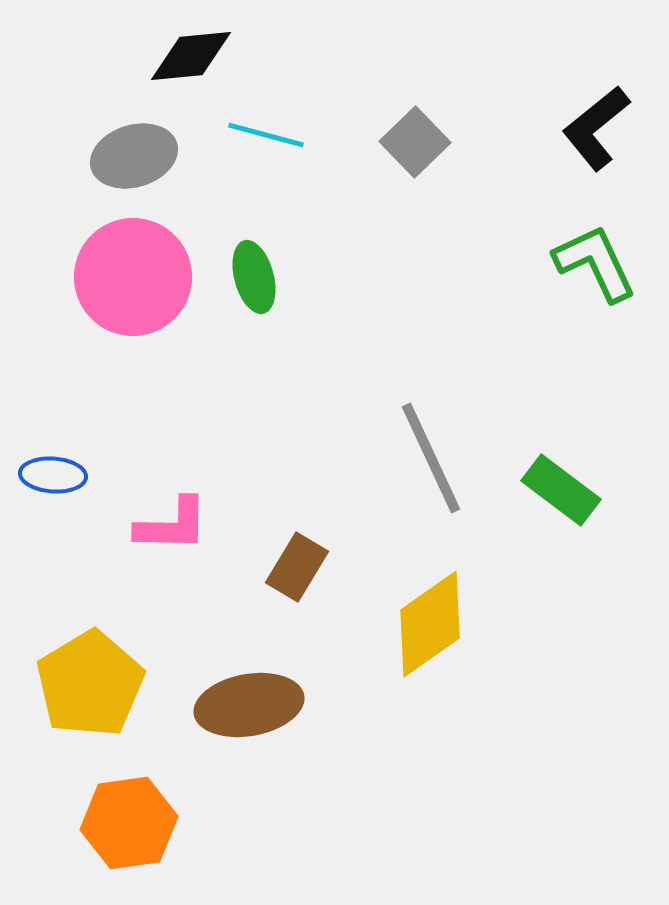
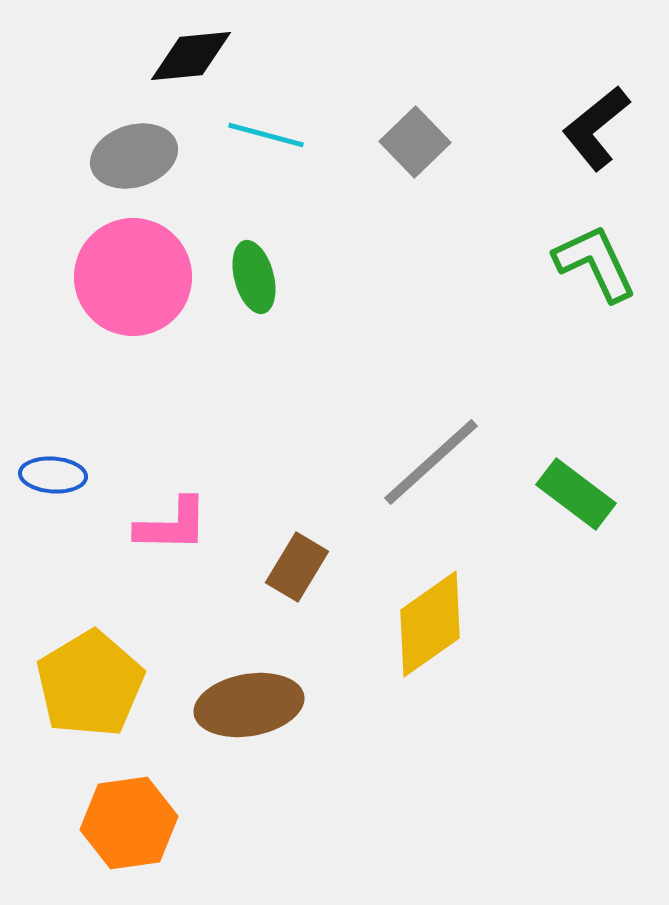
gray line: moved 4 px down; rotated 73 degrees clockwise
green rectangle: moved 15 px right, 4 px down
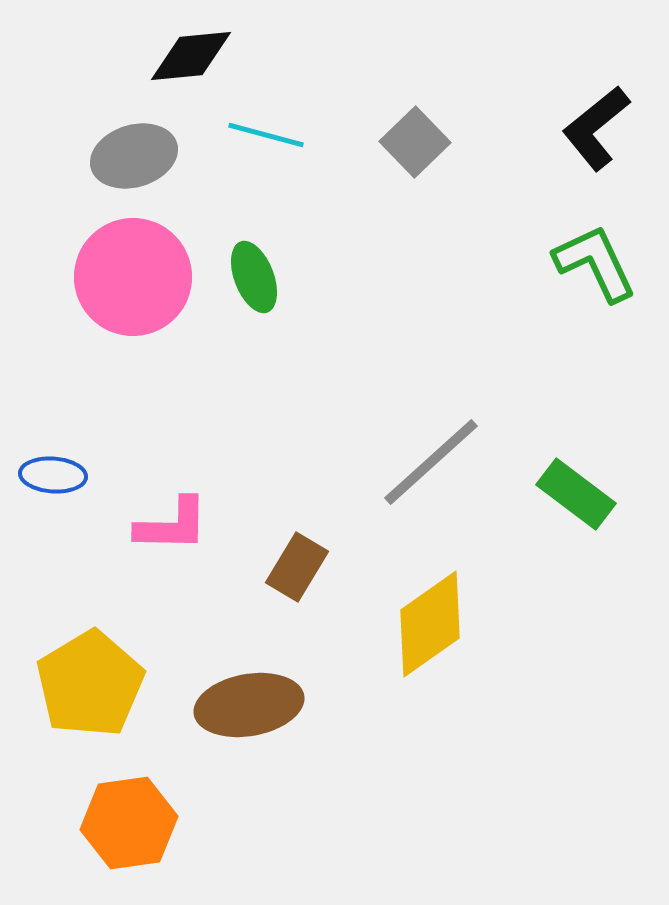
green ellipse: rotated 6 degrees counterclockwise
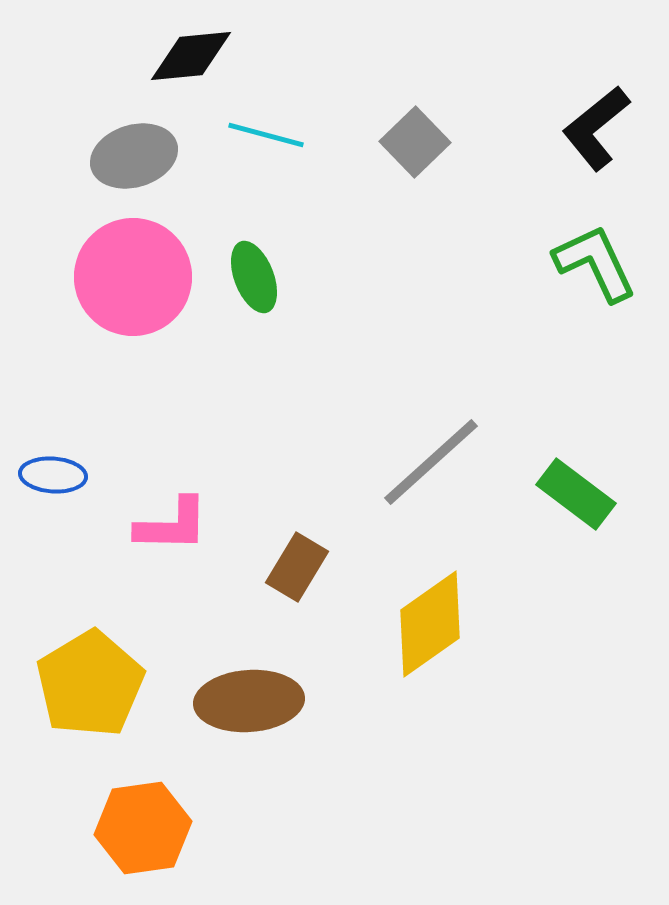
brown ellipse: moved 4 px up; rotated 6 degrees clockwise
orange hexagon: moved 14 px right, 5 px down
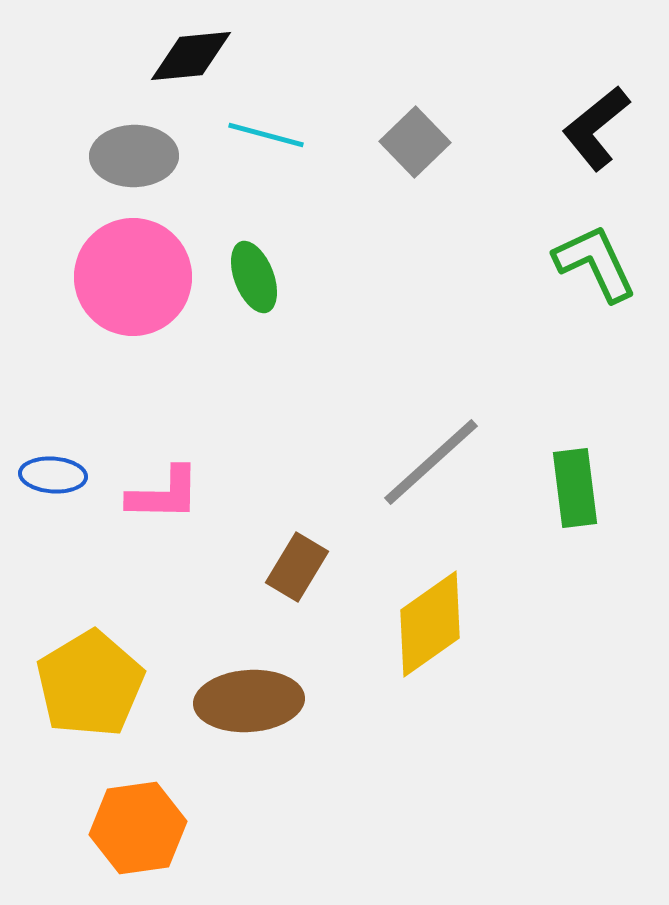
gray ellipse: rotated 16 degrees clockwise
green rectangle: moved 1 px left, 6 px up; rotated 46 degrees clockwise
pink L-shape: moved 8 px left, 31 px up
orange hexagon: moved 5 px left
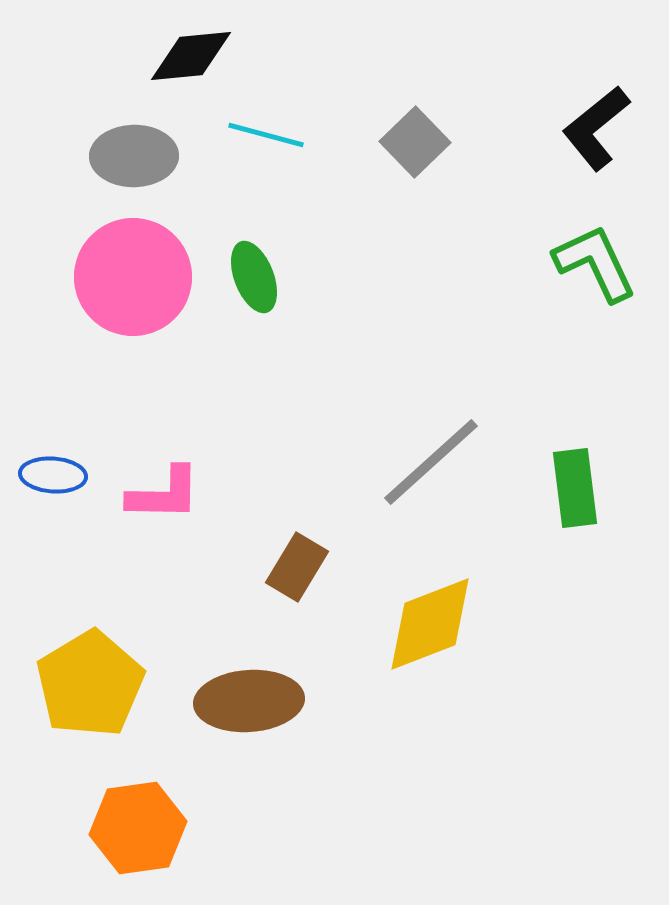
yellow diamond: rotated 14 degrees clockwise
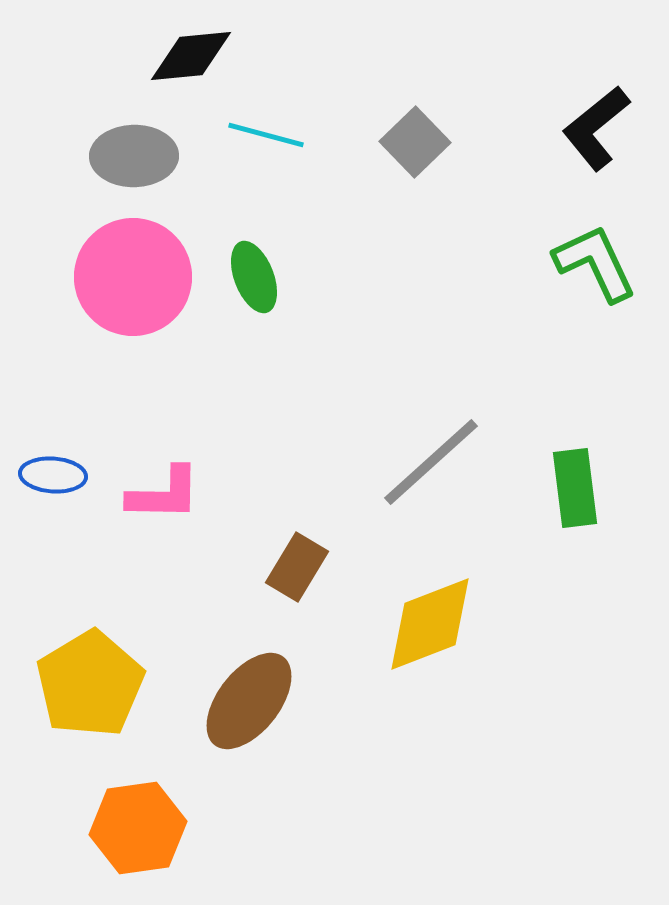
brown ellipse: rotated 48 degrees counterclockwise
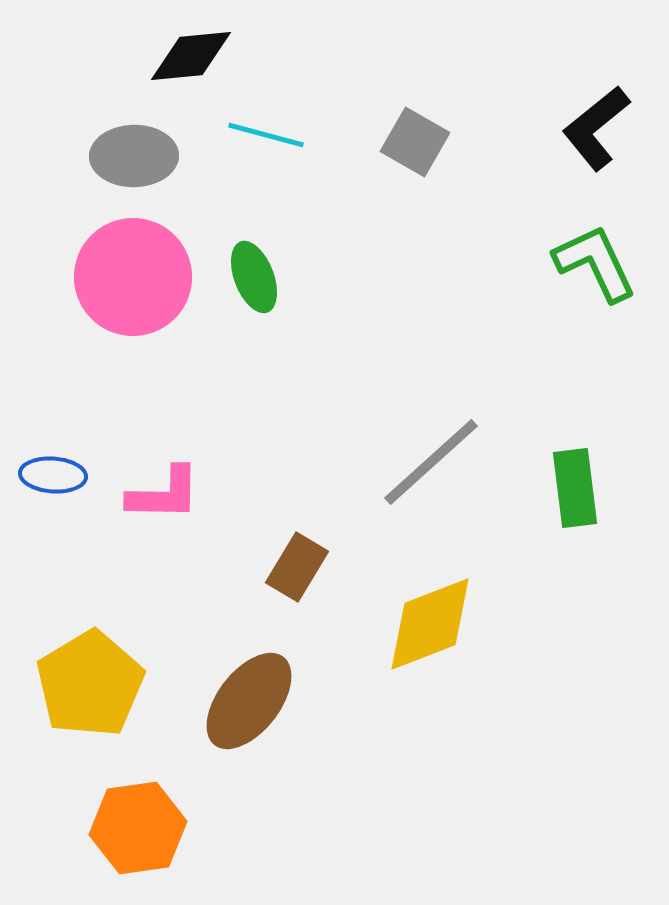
gray square: rotated 16 degrees counterclockwise
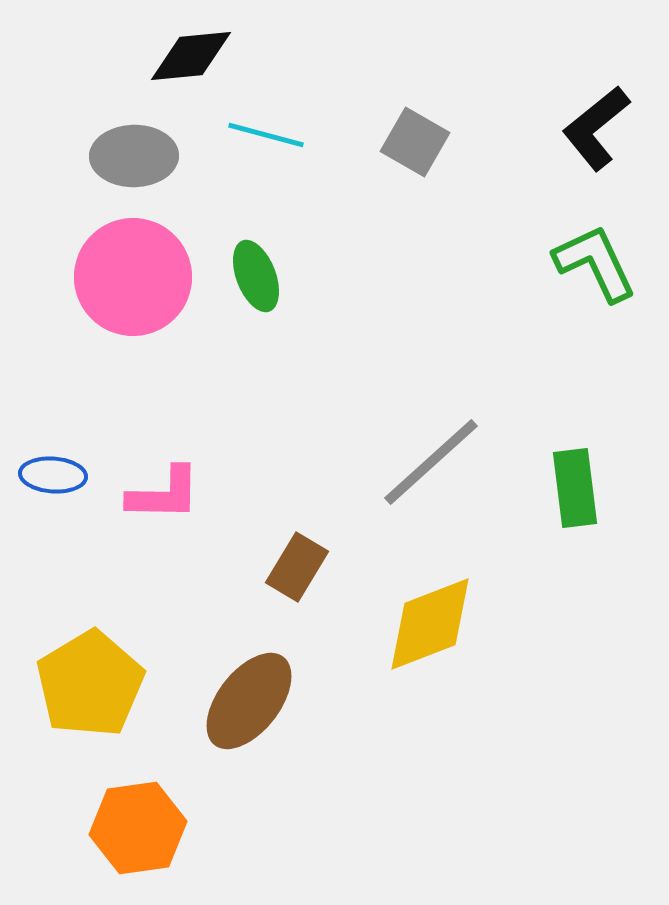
green ellipse: moved 2 px right, 1 px up
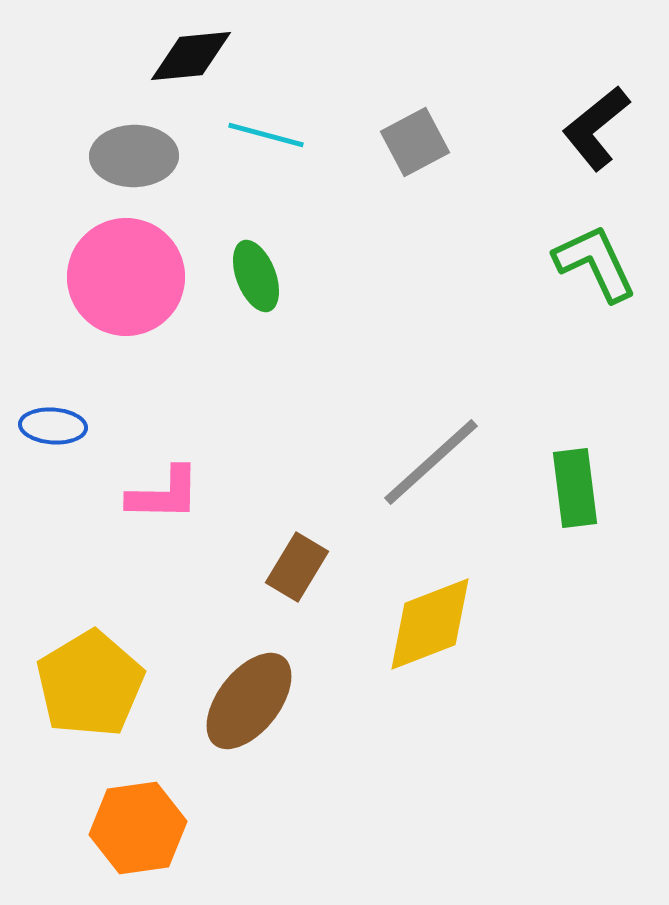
gray square: rotated 32 degrees clockwise
pink circle: moved 7 px left
blue ellipse: moved 49 px up
